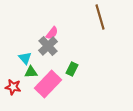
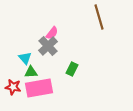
brown line: moved 1 px left
pink rectangle: moved 9 px left, 4 px down; rotated 36 degrees clockwise
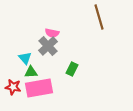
pink semicircle: rotated 64 degrees clockwise
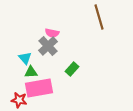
green rectangle: rotated 16 degrees clockwise
red star: moved 6 px right, 13 px down
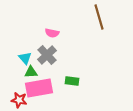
gray cross: moved 1 px left, 9 px down
green rectangle: moved 12 px down; rotated 56 degrees clockwise
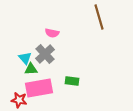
gray cross: moved 2 px left, 1 px up
green triangle: moved 3 px up
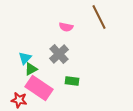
brown line: rotated 10 degrees counterclockwise
pink semicircle: moved 14 px right, 6 px up
gray cross: moved 14 px right
cyan triangle: rotated 24 degrees clockwise
green triangle: rotated 24 degrees counterclockwise
pink rectangle: rotated 44 degrees clockwise
